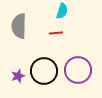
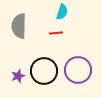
cyan semicircle: moved 1 px down
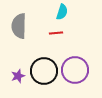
purple circle: moved 3 px left
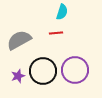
gray semicircle: moved 14 px down; rotated 60 degrees clockwise
black circle: moved 1 px left
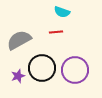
cyan semicircle: rotated 91 degrees clockwise
red line: moved 1 px up
black circle: moved 1 px left, 3 px up
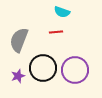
gray semicircle: rotated 40 degrees counterclockwise
black circle: moved 1 px right
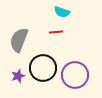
purple circle: moved 5 px down
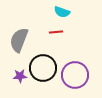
purple star: moved 2 px right; rotated 16 degrees clockwise
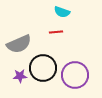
gray semicircle: moved 4 px down; rotated 135 degrees counterclockwise
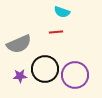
black circle: moved 2 px right, 1 px down
